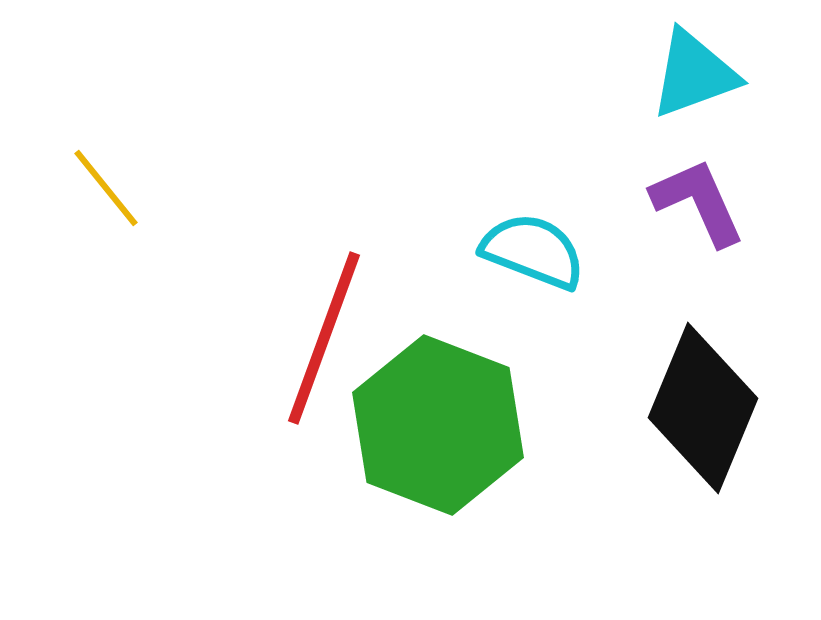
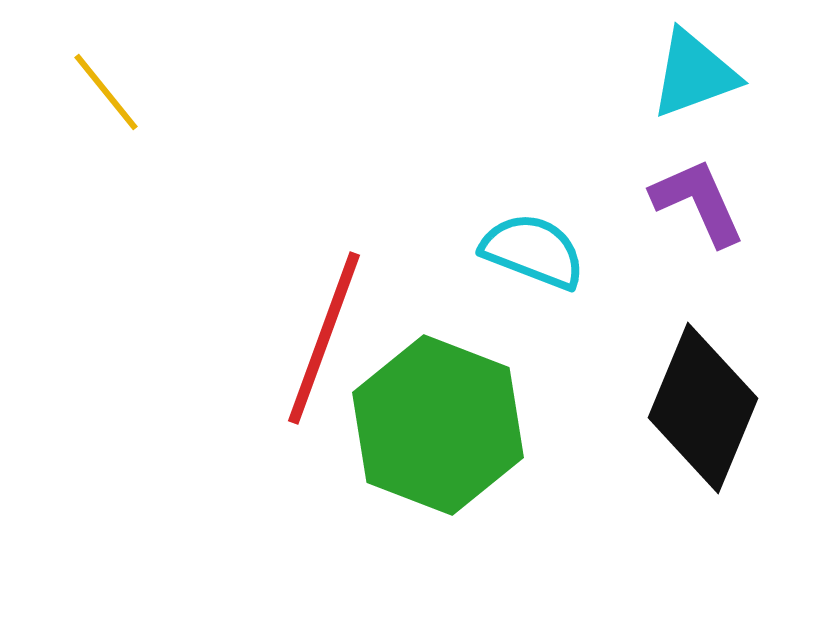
yellow line: moved 96 px up
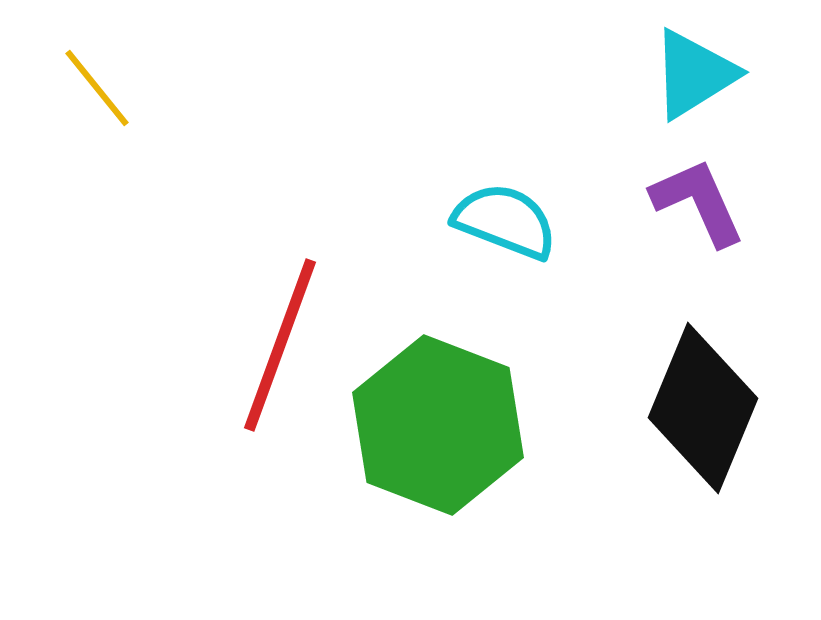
cyan triangle: rotated 12 degrees counterclockwise
yellow line: moved 9 px left, 4 px up
cyan semicircle: moved 28 px left, 30 px up
red line: moved 44 px left, 7 px down
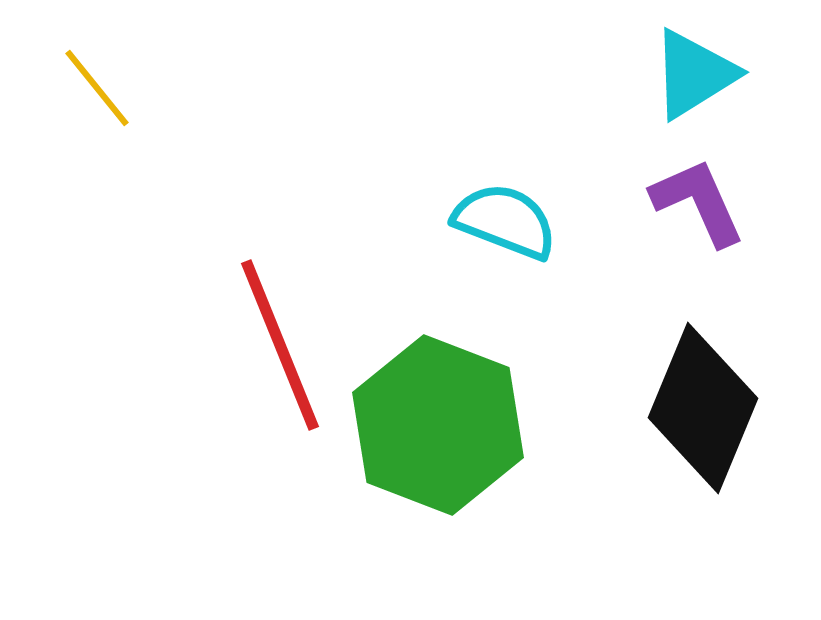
red line: rotated 42 degrees counterclockwise
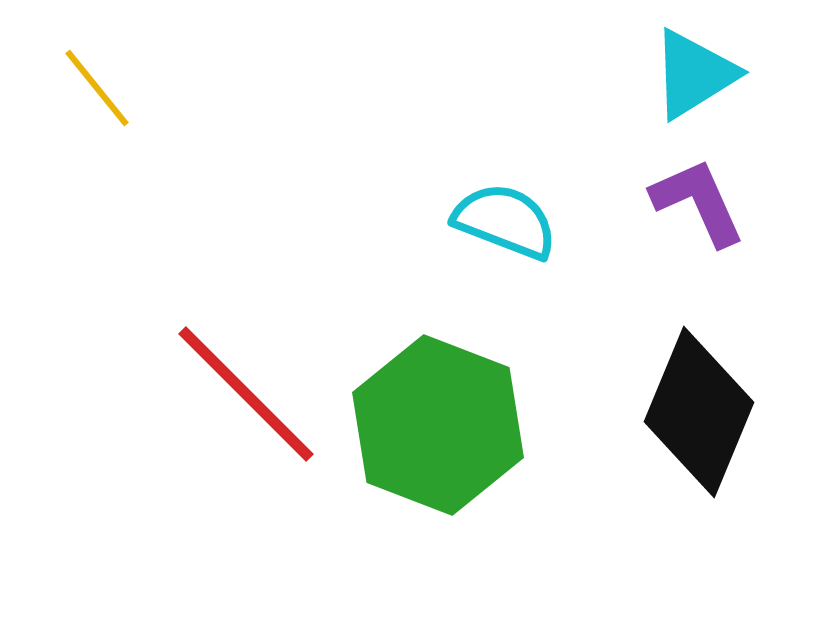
red line: moved 34 px left, 49 px down; rotated 23 degrees counterclockwise
black diamond: moved 4 px left, 4 px down
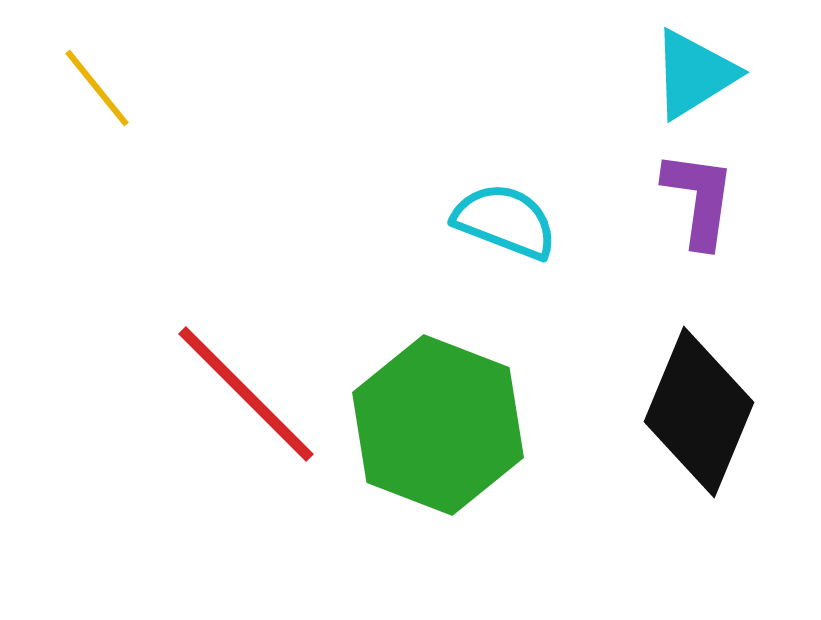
purple L-shape: moved 1 px right, 3 px up; rotated 32 degrees clockwise
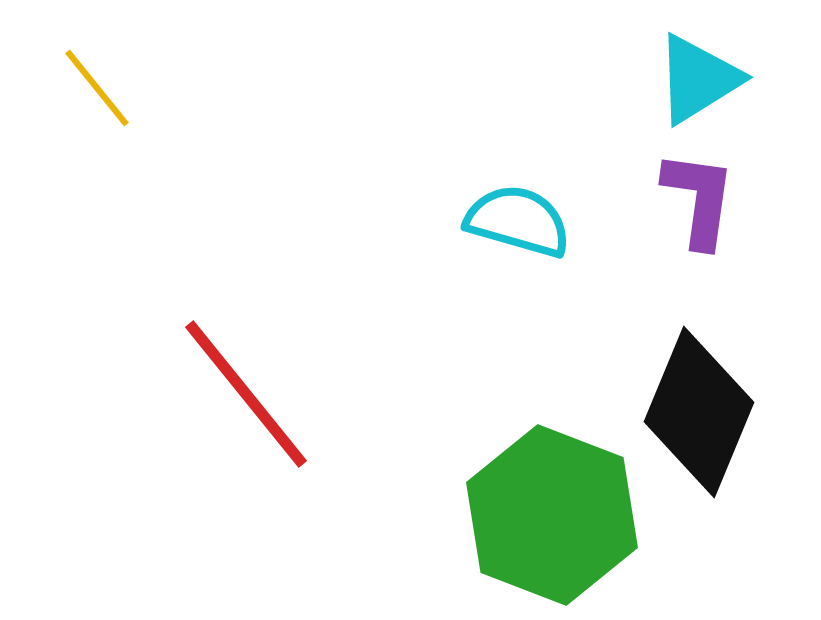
cyan triangle: moved 4 px right, 5 px down
cyan semicircle: moved 13 px right; rotated 5 degrees counterclockwise
red line: rotated 6 degrees clockwise
green hexagon: moved 114 px right, 90 px down
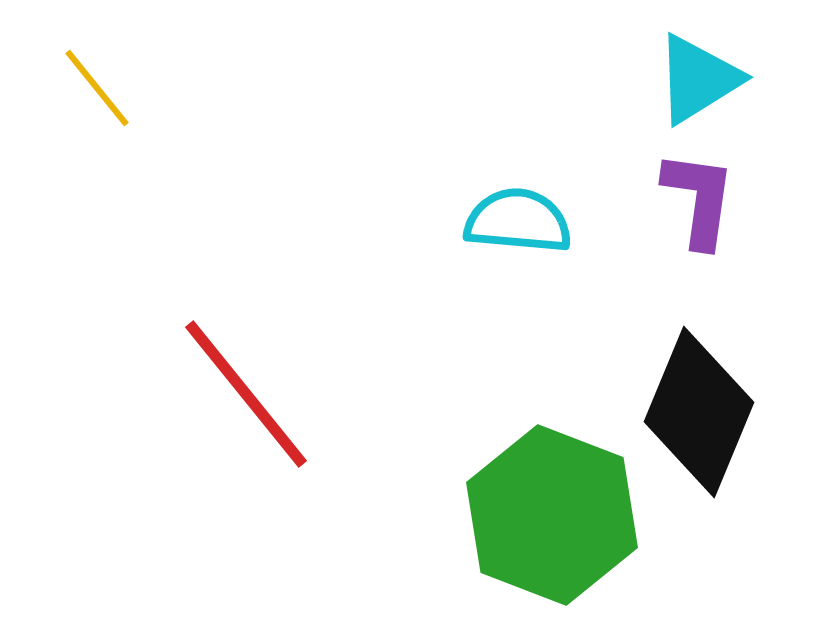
cyan semicircle: rotated 11 degrees counterclockwise
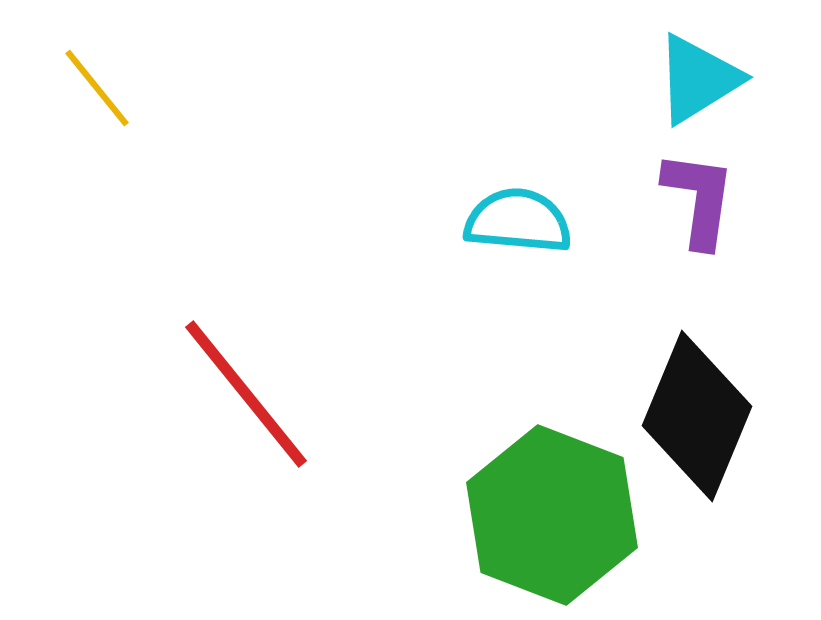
black diamond: moved 2 px left, 4 px down
